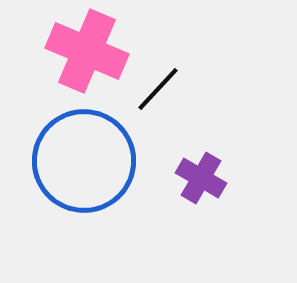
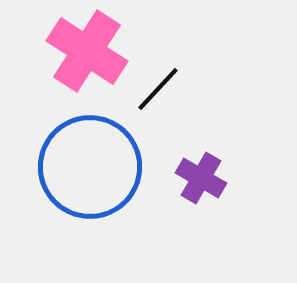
pink cross: rotated 10 degrees clockwise
blue circle: moved 6 px right, 6 px down
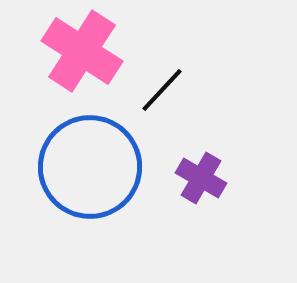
pink cross: moved 5 px left
black line: moved 4 px right, 1 px down
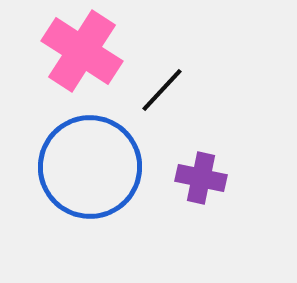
purple cross: rotated 18 degrees counterclockwise
